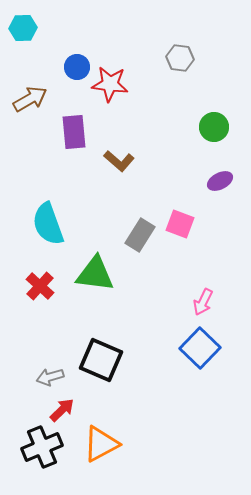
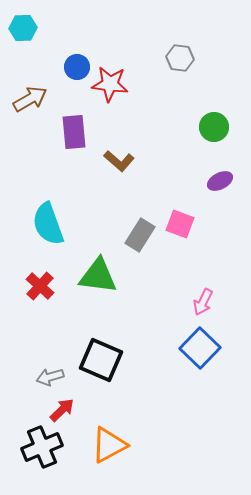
green triangle: moved 3 px right, 2 px down
orange triangle: moved 8 px right, 1 px down
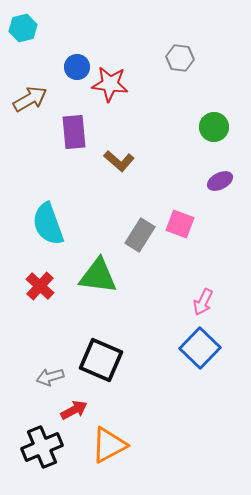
cyan hexagon: rotated 12 degrees counterclockwise
red arrow: moved 12 px right; rotated 16 degrees clockwise
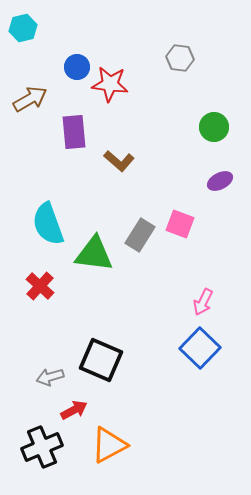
green triangle: moved 4 px left, 22 px up
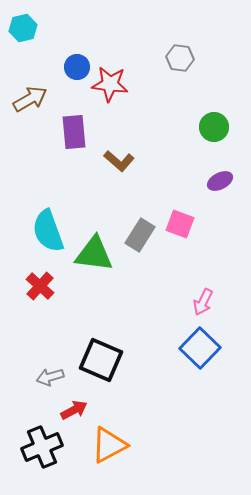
cyan semicircle: moved 7 px down
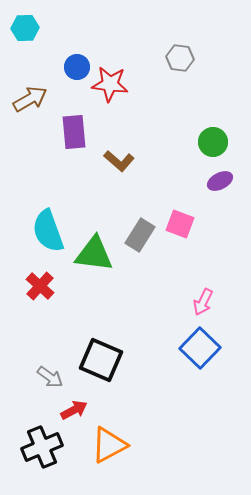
cyan hexagon: moved 2 px right; rotated 12 degrees clockwise
green circle: moved 1 px left, 15 px down
gray arrow: rotated 128 degrees counterclockwise
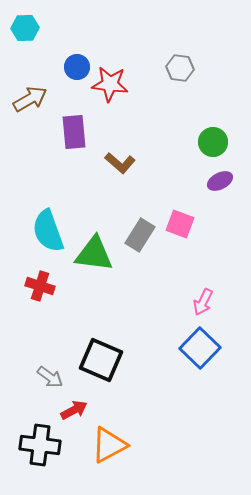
gray hexagon: moved 10 px down
brown L-shape: moved 1 px right, 2 px down
red cross: rotated 24 degrees counterclockwise
black cross: moved 2 px left, 2 px up; rotated 30 degrees clockwise
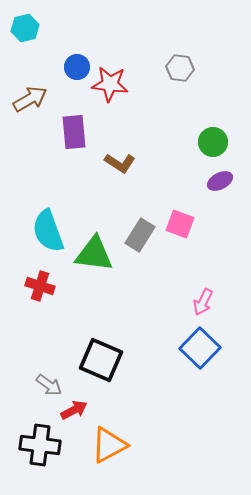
cyan hexagon: rotated 12 degrees counterclockwise
brown L-shape: rotated 8 degrees counterclockwise
gray arrow: moved 1 px left, 8 px down
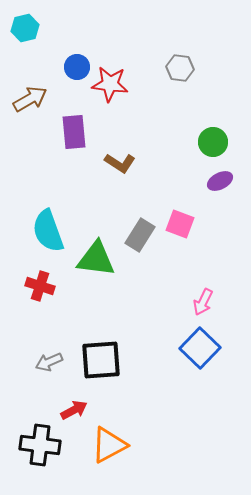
green triangle: moved 2 px right, 5 px down
black square: rotated 27 degrees counterclockwise
gray arrow: moved 23 px up; rotated 120 degrees clockwise
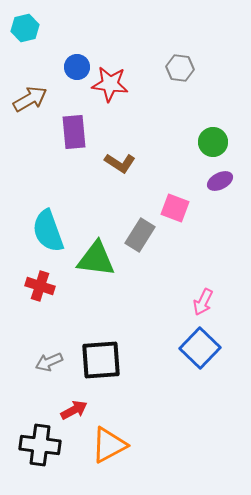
pink square: moved 5 px left, 16 px up
